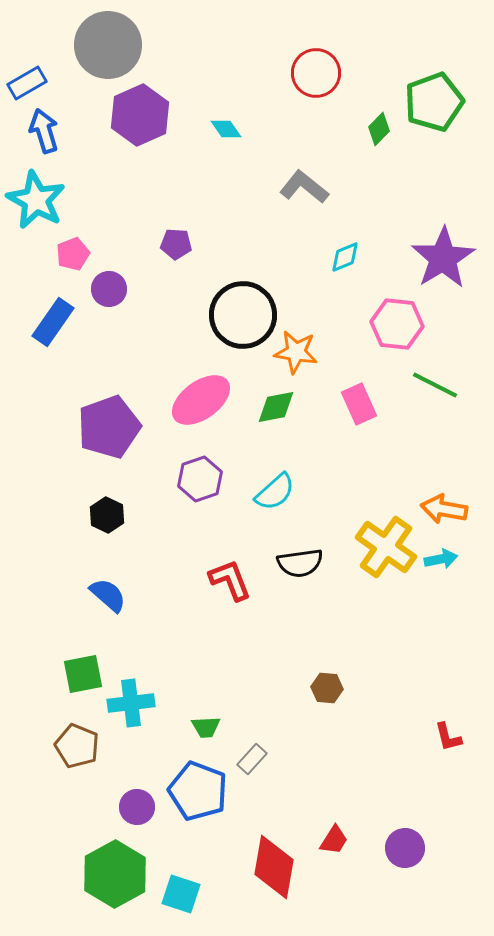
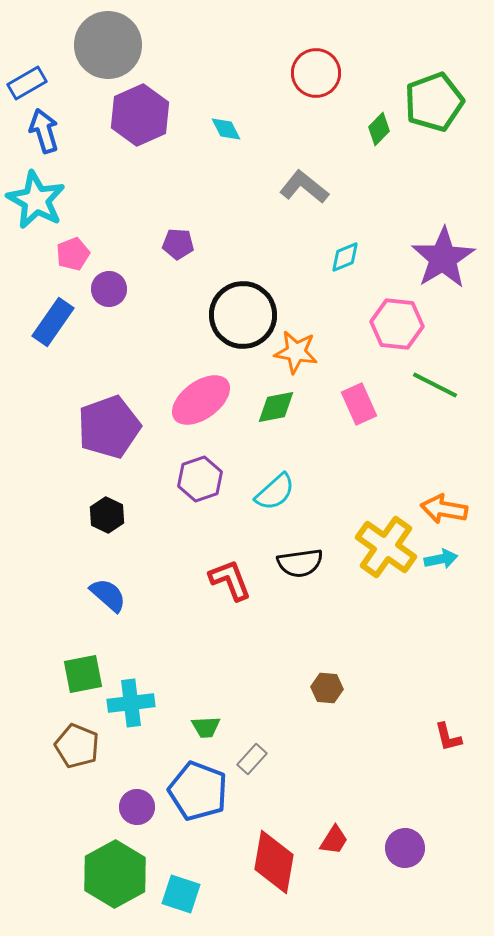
cyan diamond at (226, 129): rotated 8 degrees clockwise
purple pentagon at (176, 244): moved 2 px right
red diamond at (274, 867): moved 5 px up
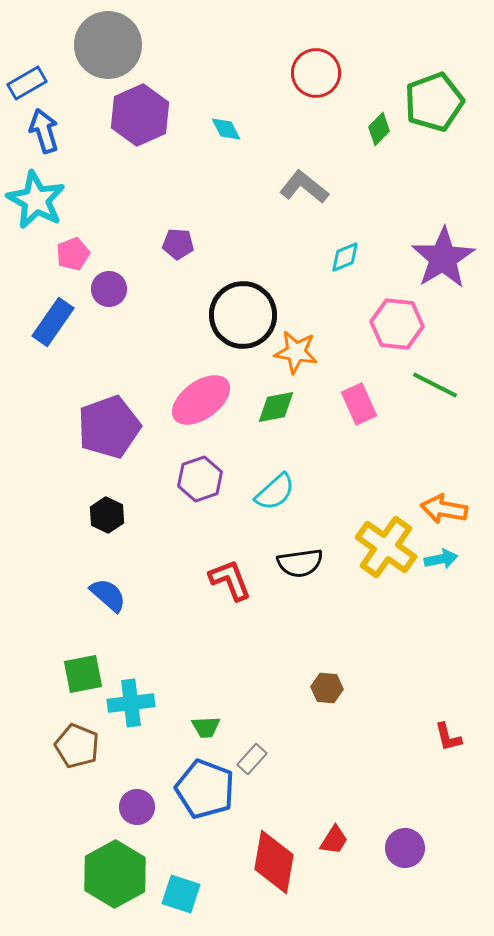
blue pentagon at (198, 791): moved 7 px right, 2 px up
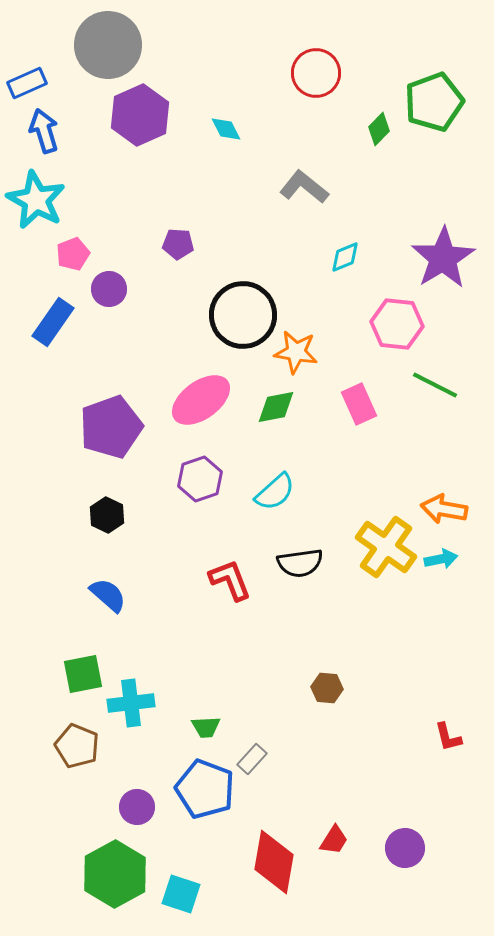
blue rectangle at (27, 83): rotated 6 degrees clockwise
purple pentagon at (109, 427): moved 2 px right
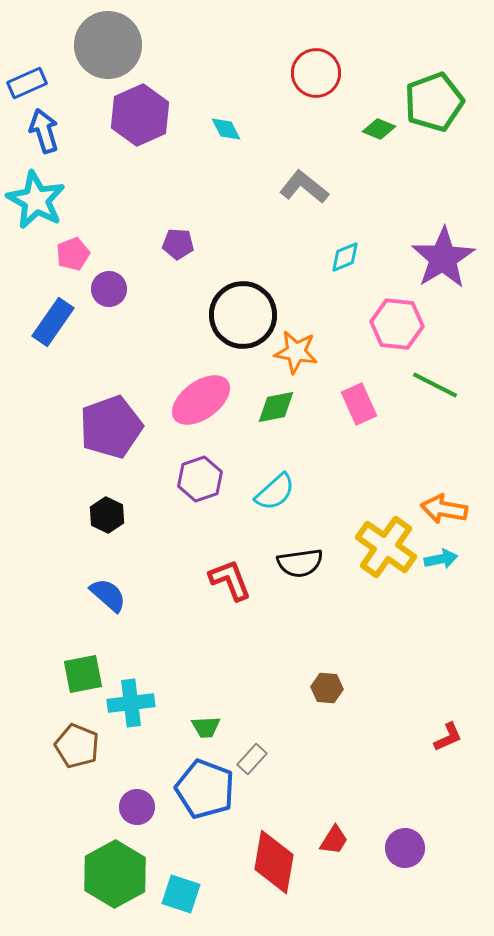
green diamond at (379, 129): rotated 68 degrees clockwise
red L-shape at (448, 737): rotated 100 degrees counterclockwise
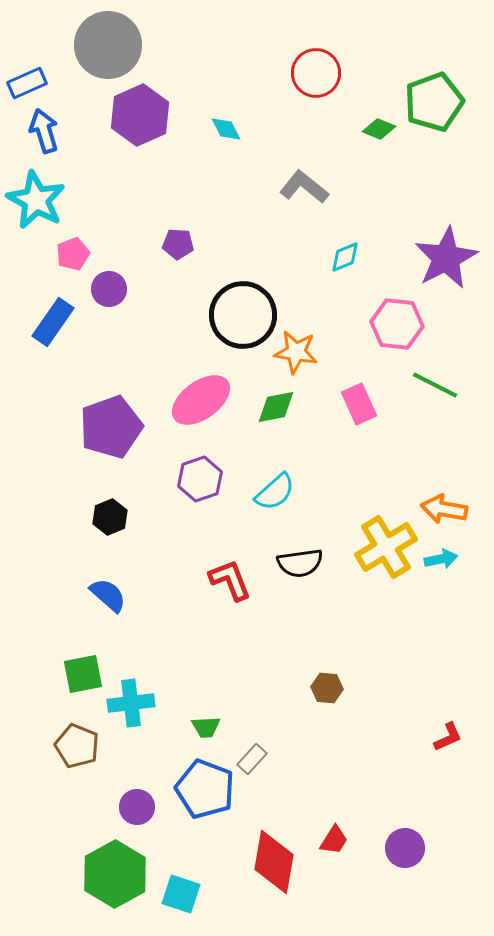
purple star at (443, 258): moved 3 px right; rotated 4 degrees clockwise
black hexagon at (107, 515): moved 3 px right, 2 px down; rotated 12 degrees clockwise
yellow cross at (386, 547): rotated 24 degrees clockwise
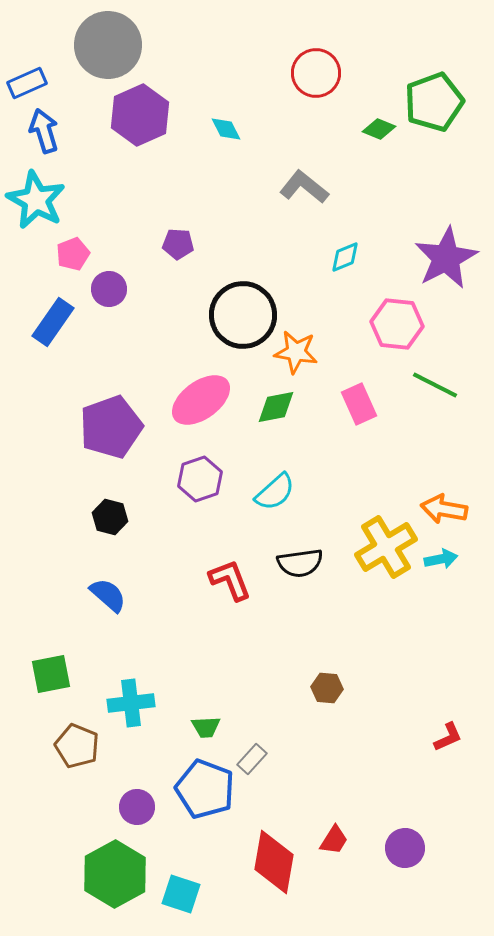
black hexagon at (110, 517): rotated 24 degrees counterclockwise
green square at (83, 674): moved 32 px left
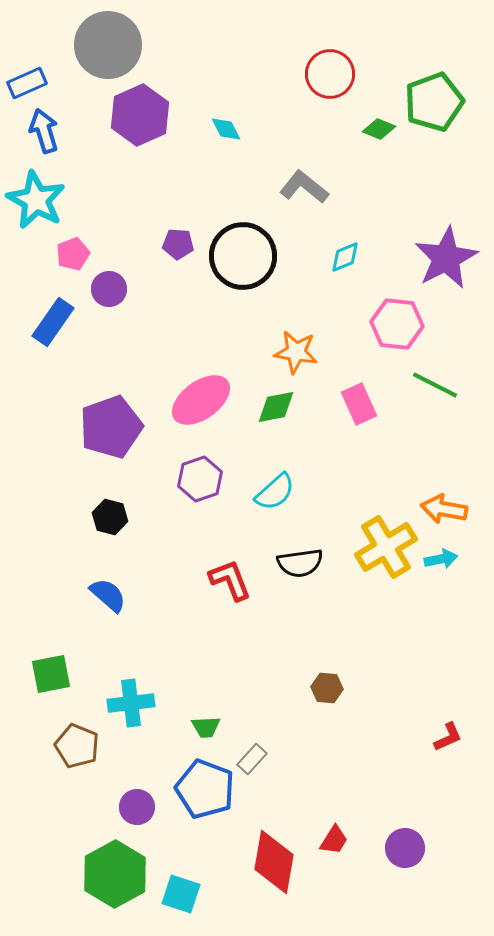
red circle at (316, 73): moved 14 px right, 1 px down
black circle at (243, 315): moved 59 px up
